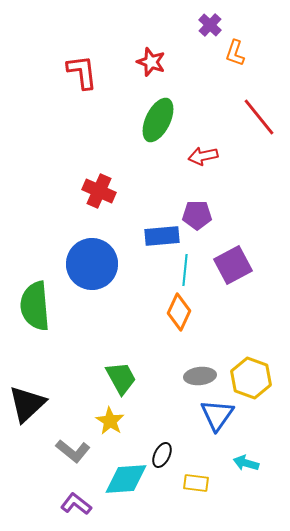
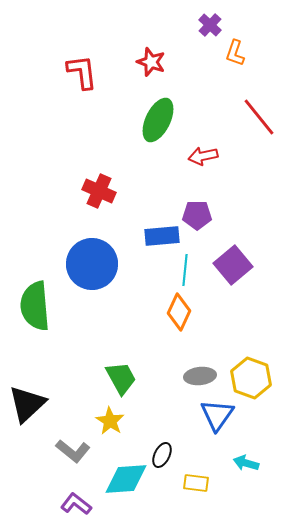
purple square: rotated 12 degrees counterclockwise
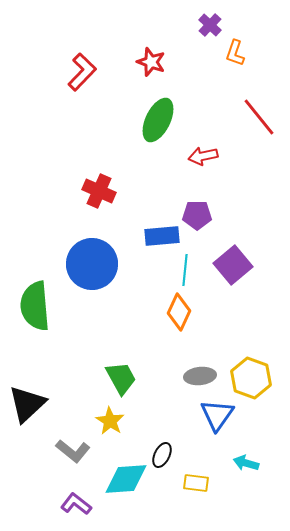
red L-shape: rotated 51 degrees clockwise
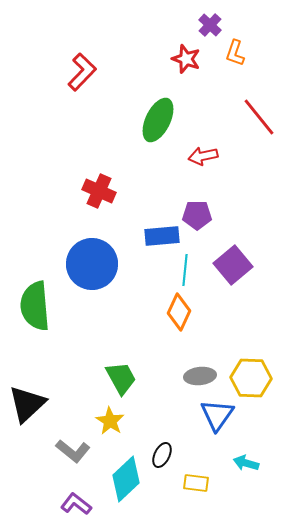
red star: moved 35 px right, 3 px up
yellow hexagon: rotated 18 degrees counterclockwise
cyan diamond: rotated 39 degrees counterclockwise
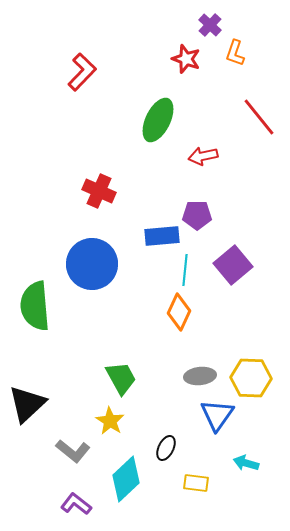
black ellipse: moved 4 px right, 7 px up
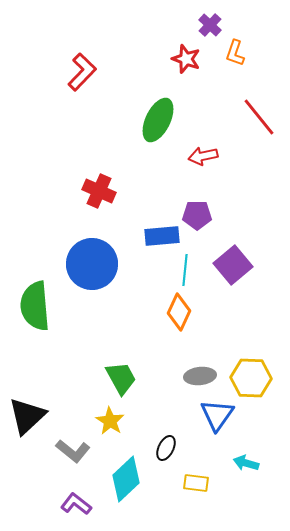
black triangle: moved 12 px down
